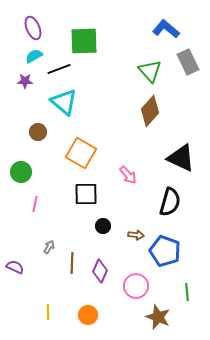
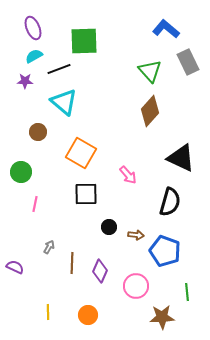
black circle: moved 6 px right, 1 px down
brown star: moved 4 px right; rotated 25 degrees counterclockwise
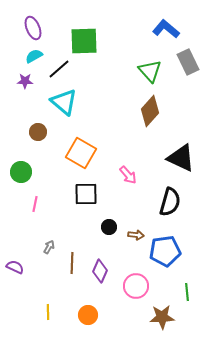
black line: rotated 20 degrees counterclockwise
blue pentagon: rotated 28 degrees counterclockwise
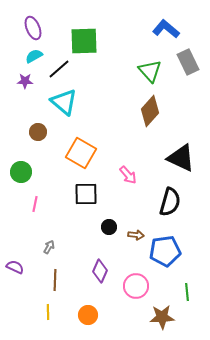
brown line: moved 17 px left, 17 px down
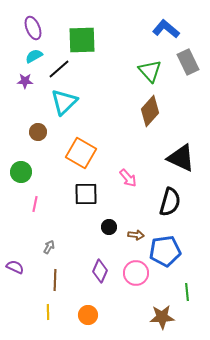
green square: moved 2 px left, 1 px up
cyan triangle: rotated 36 degrees clockwise
pink arrow: moved 3 px down
pink circle: moved 13 px up
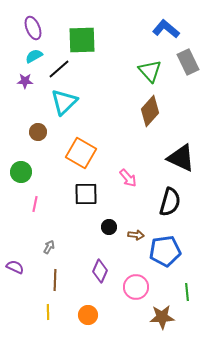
pink circle: moved 14 px down
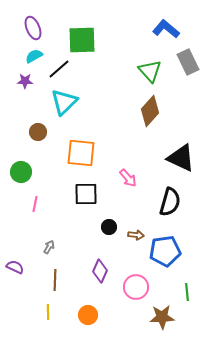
orange square: rotated 24 degrees counterclockwise
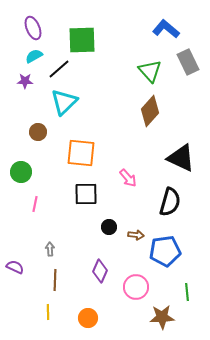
gray arrow: moved 1 px right, 2 px down; rotated 32 degrees counterclockwise
orange circle: moved 3 px down
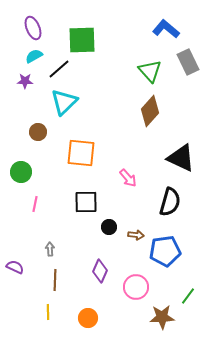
black square: moved 8 px down
green line: moved 1 px right, 4 px down; rotated 42 degrees clockwise
